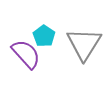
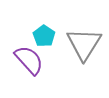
purple semicircle: moved 3 px right, 6 px down
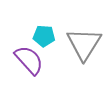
cyan pentagon: rotated 30 degrees counterclockwise
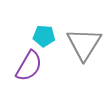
purple semicircle: moved 6 px down; rotated 72 degrees clockwise
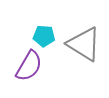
gray triangle: rotated 30 degrees counterclockwise
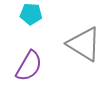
cyan pentagon: moved 13 px left, 22 px up
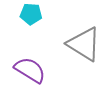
purple semicircle: moved 1 px right, 4 px down; rotated 88 degrees counterclockwise
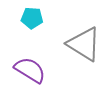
cyan pentagon: moved 1 px right, 4 px down
